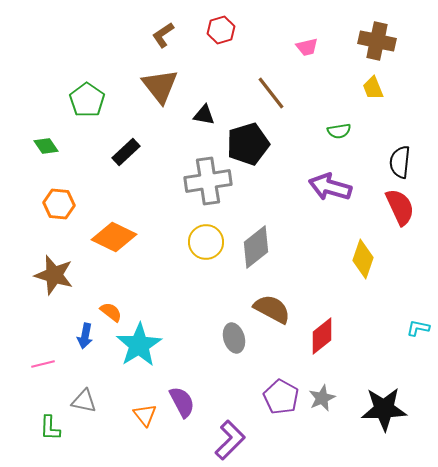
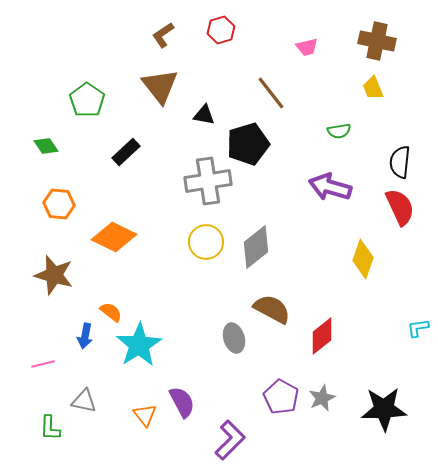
cyan L-shape: rotated 20 degrees counterclockwise
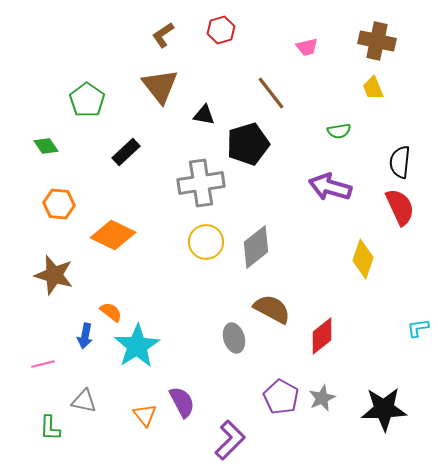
gray cross: moved 7 px left, 2 px down
orange diamond: moved 1 px left, 2 px up
cyan star: moved 2 px left, 1 px down
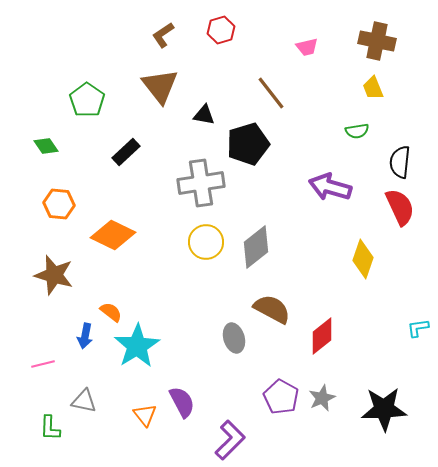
green semicircle: moved 18 px right
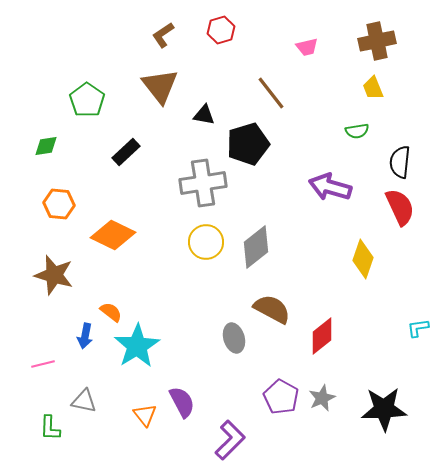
brown cross: rotated 24 degrees counterclockwise
green diamond: rotated 65 degrees counterclockwise
gray cross: moved 2 px right
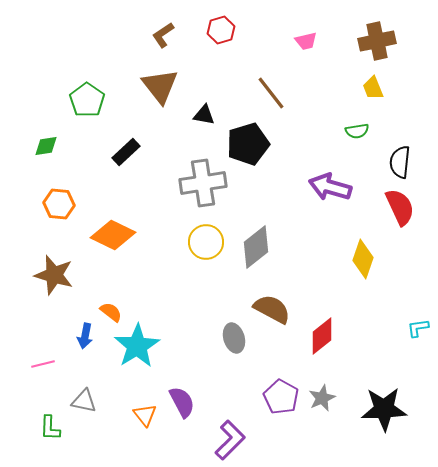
pink trapezoid: moved 1 px left, 6 px up
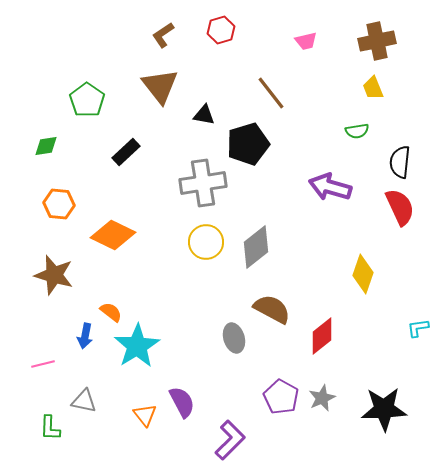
yellow diamond: moved 15 px down
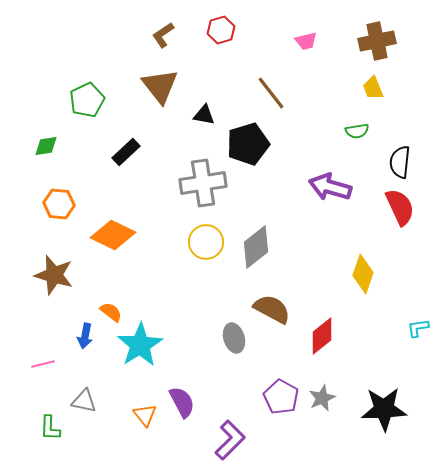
green pentagon: rotated 12 degrees clockwise
cyan star: moved 3 px right, 1 px up
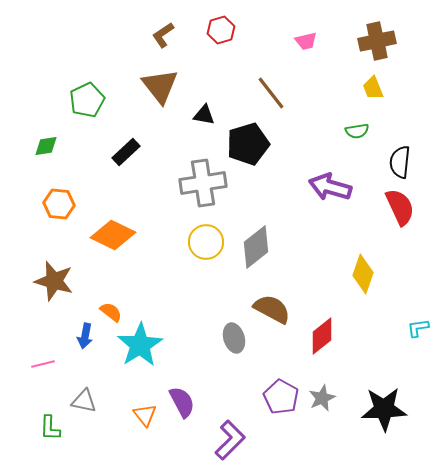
brown star: moved 6 px down
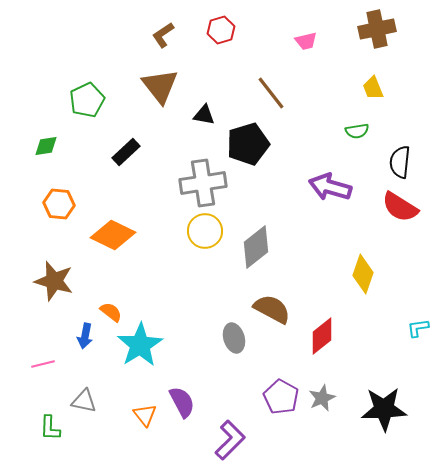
brown cross: moved 12 px up
red semicircle: rotated 147 degrees clockwise
yellow circle: moved 1 px left, 11 px up
